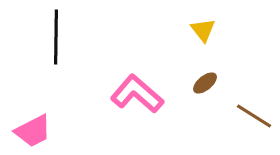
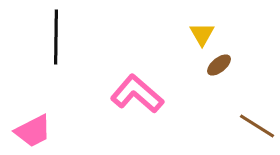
yellow triangle: moved 1 px left, 4 px down; rotated 8 degrees clockwise
brown ellipse: moved 14 px right, 18 px up
brown line: moved 3 px right, 10 px down
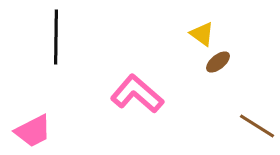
yellow triangle: rotated 24 degrees counterclockwise
brown ellipse: moved 1 px left, 3 px up
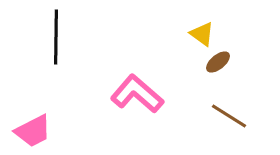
brown line: moved 28 px left, 10 px up
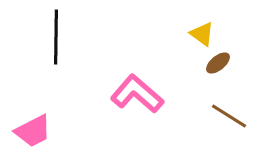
brown ellipse: moved 1 px down
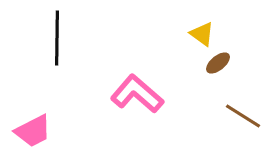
black line: moved 1 px right, 1 px down
brown line: moved 14 px right
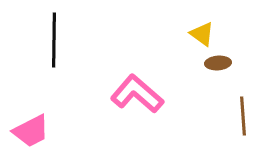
black line: moved 3 px left, 2 px down
brown ellipse: rotated 35 degrees clockwise
brown line: rotated 54 degrees clockwise
pink trapezoid: moved 2 px left
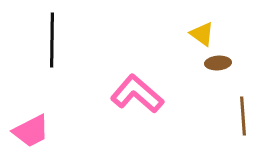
black line: moved 2 px left
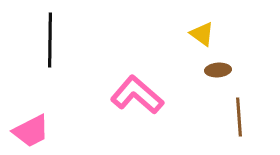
black line: moved 2 px left
brown ellipse: moved 7 px down
pink L-shape: moved 1 px down
brown line: moved 4 px left, 1 px down
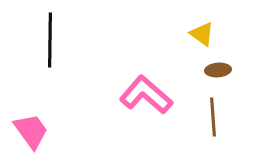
pink L-shape: moved 9 px right
brown line: moved 26 px left
pink trapezoid: rotated 99 degrees counterclockwise
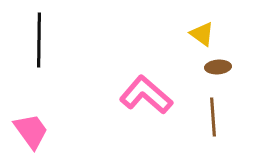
black line: moved 11 px left
brown ellipse: moved 3 px up
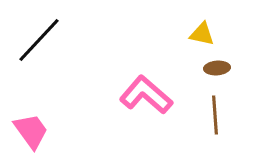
yellow triangle: rotated 24 degrees counterclockwise
black line: rotated 42 degrees clockwise
brown ellipse: moved 1 px left, 1 px down
brown line: moved 2 px right, 2 px up
